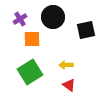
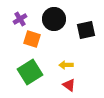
black circle: moved 1 px right, 2 px down
orange square: rotated 18 degrees clockwise
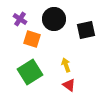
purple cross: rotated 24 degrees counterclockwise
yellow arrow: rotated 72 degrees clockwise
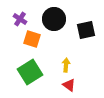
yellow arrow: rotated 24 degrees clockwise
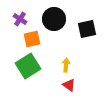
black square: moved 1 px right, 1 px up
orange square: rotated 30 degrees counterclockwise
green square: moved 2 px left, 6 px up
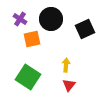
black circle: moved 3 px left
black square: moved 2 px left; rotated 12 degrees counterclockwise
green square: moved 11 px down; rotated 25 degrees counterclockwise
red triangle: rotated 32 degrees clockwise
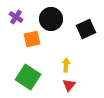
purple cross: moved 4 px left, 2 px up
black square: moved 1 px right
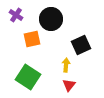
purple cross: moved 2 px up
black square: moved 5 px left, 16 px down
